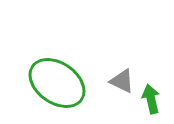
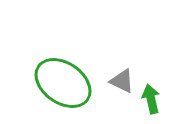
green ellipse: moved 6 px right
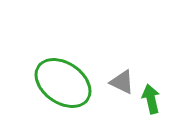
gray triangle: moved 1 px down
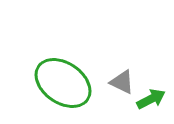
green arrow: rotated 76 degrees clockwise
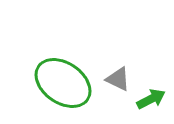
gray triangle: moved 4 px left, 3 px up
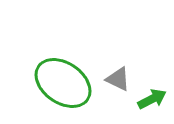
green arrow: moved 1 px right
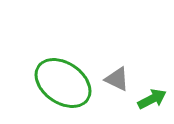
gray triangle: moved 1 px left
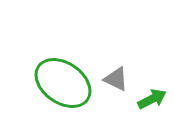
gray triangle: moved 1 px left
